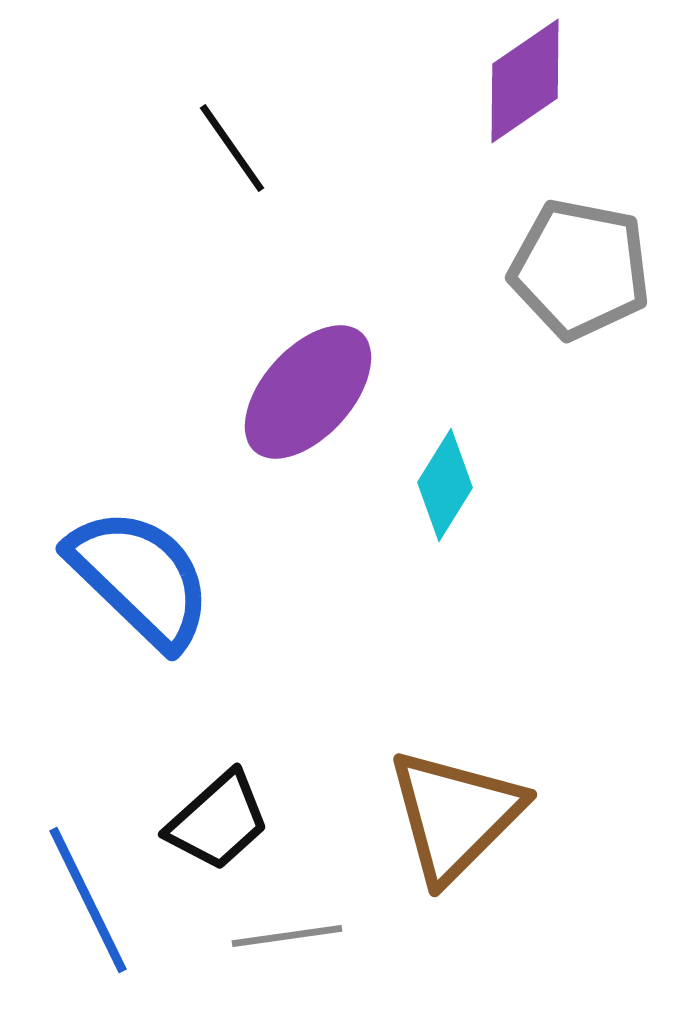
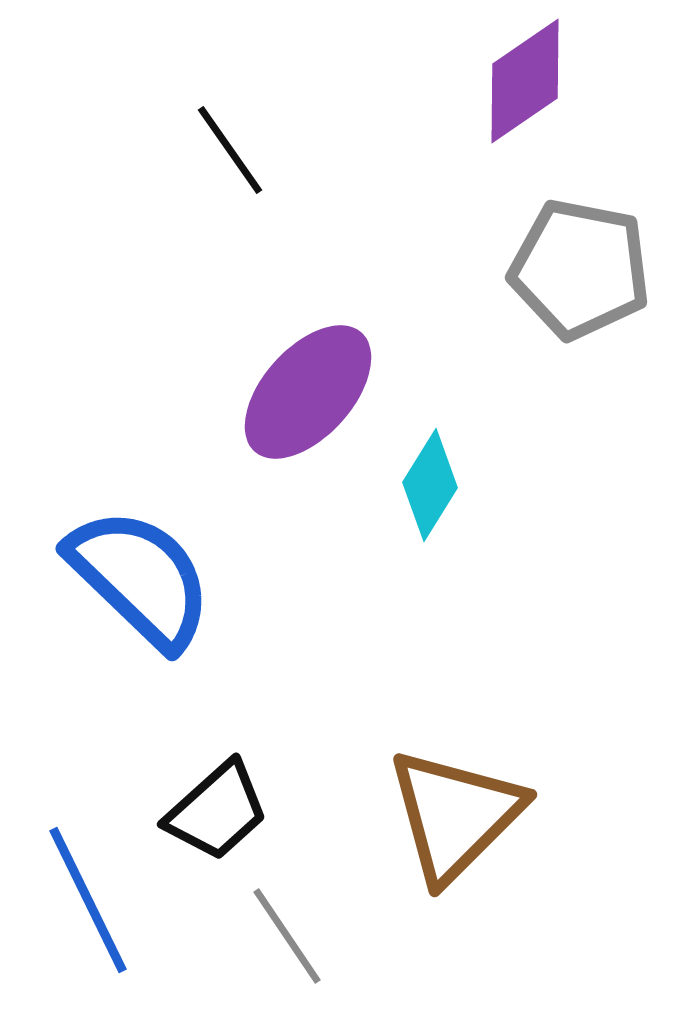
black line: moved 2 px left, 2 px down
cyan diamond: moved 15 px left
black trapezoid: moved 1 px left, 10 px up
gray line: rotated 64 degrees clockwise
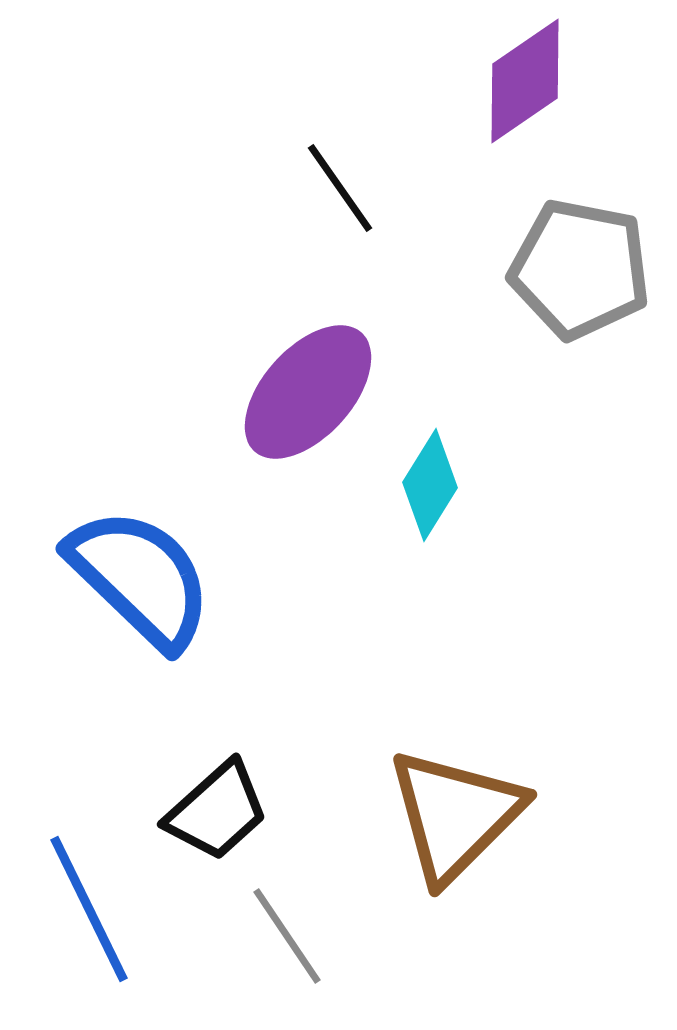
black line: moved 110 px right, 38 px down
blue line: moved 1 px right, 9 px down
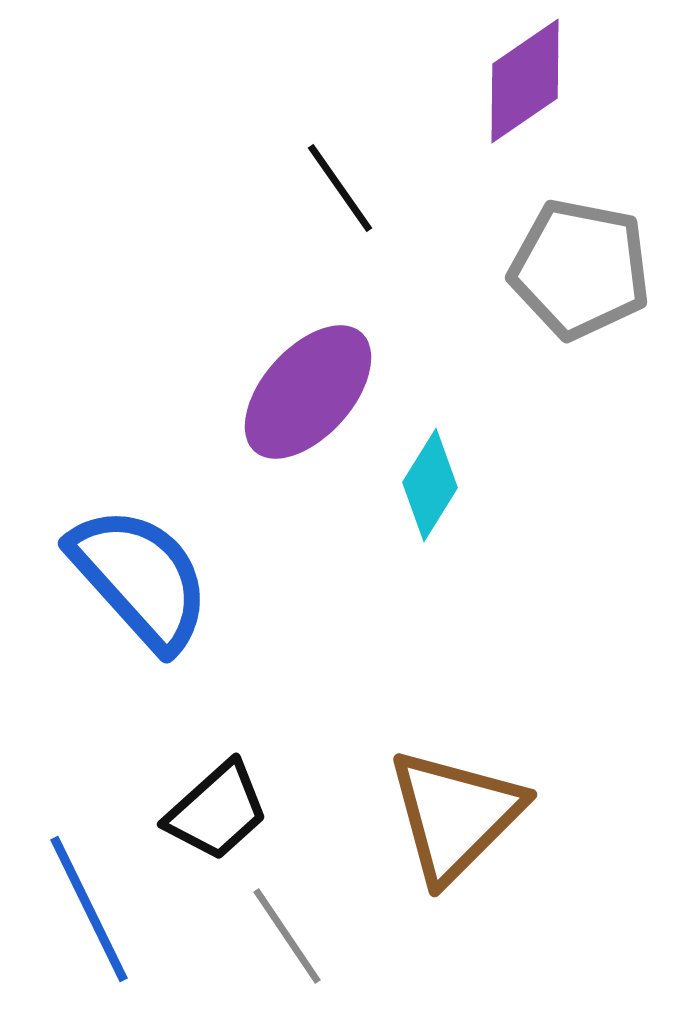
blue semicircle: rotated 4 degrees clockwise
